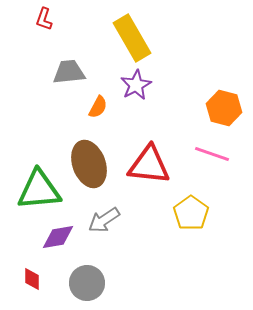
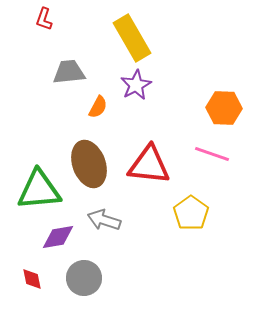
orange hexagon: rotated 12 degrees counterclockwise
gray arrow: rotated 52 degrees clockwise
red diamond: rotated 10 degrees counterclockwise
gray circle: moved 3 px left, 5 px up
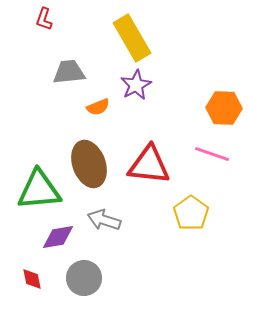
orange semicircle: rotated 40 degrees clockwise
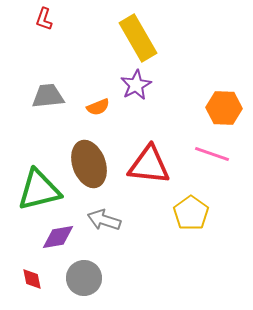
yellow rectangle: moved 6 px right
gray trapezoid: moved 21 px left, 24 px down
green triangle: rotated 9 degrees counterclockwise
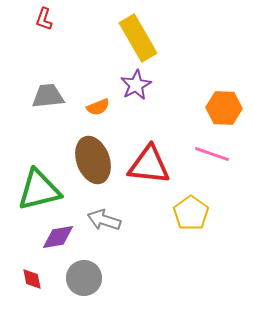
brown ellipse: moved 4 px right, 4 px up
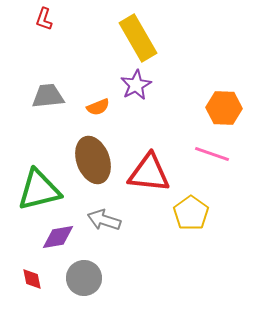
red triangle: moved 8 px down
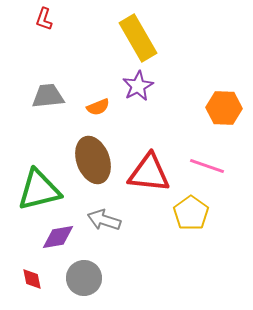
purple star: moved 2 px right, 1 px down
pink line: moved 5 px left, 12 px down
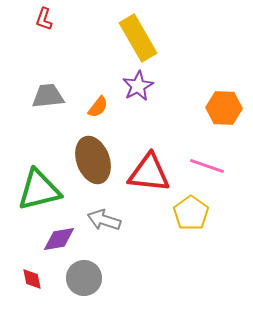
orange semicircle: rotated 30 degrees counterclockwise
purple diamond: moved 1 px right, 2 px down
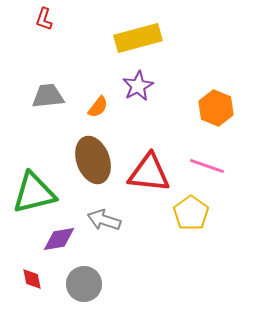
yellow rectangle: rotated 75 degrees counterclockwise
orange hexagon: moved 8 px left; rotated 20 degrees clockwise
green triangle: moved 5 px left, 3 px down
gray circle: moved 6 px down
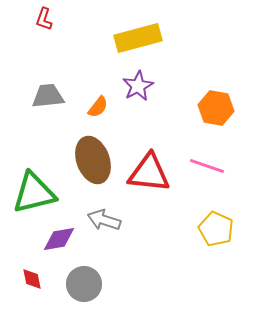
orange hexagon: rotated 12 degrees counterclockwise
yellow pentagon: moved 25 px right, 16 px down; rotated 12 degrees counterclockwise
